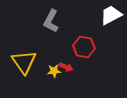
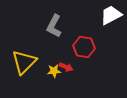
gray L-shape: moved 3 px right, 5 px down
yellow triangle: rotated 20 degrees clockwise
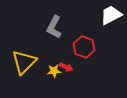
gray L-shape: moved 1 px down
red hexagon: rotated 10 degrees clockwise
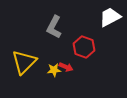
white trapezoid: moved 1 px left, 2 px down
yellow star: moved 1 px up
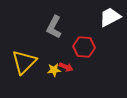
red hexagon: rotated 15 degrees counterclockwise
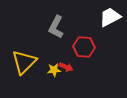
gray L-shape: moved 2 px right
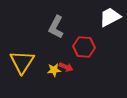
yellow triangle: moved 2 px left; rotated 12 degrees counterclockwise
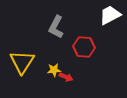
white trapezoid: moved 2 px up
red arrow: moved 10 px down
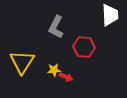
white trapezoid: rotated 115 degrees clockwise
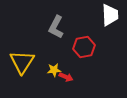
red hexagon: rotated 15 degrees counterclockwise
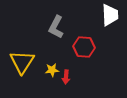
red hexagon: rotated 15 degrees clockwise
yellow star: moved 2 px left
red arrow: rotated 72 degrees clockwise
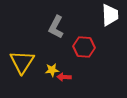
red arrow: moved 2 px left; rotated 88 degrees clockwise
